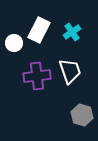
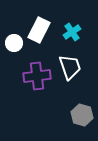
white trapezoid: moved 4 px up
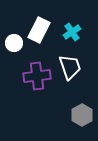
gray hexagon: rotated 15 degrees clockwise
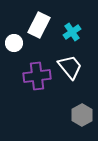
white rectangle: moved 5 px up
white trapezoid: rotated 20 degrees counterclockwise
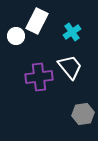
white rectangle: moved 2 px left, 4 px up
white circle: moved 2 px right, 7 px up
purple cross: moved 2 px right, 1 px down
gray hexagon: moved 1 px right, 1 px up; rotated 20 degrees clockwise
